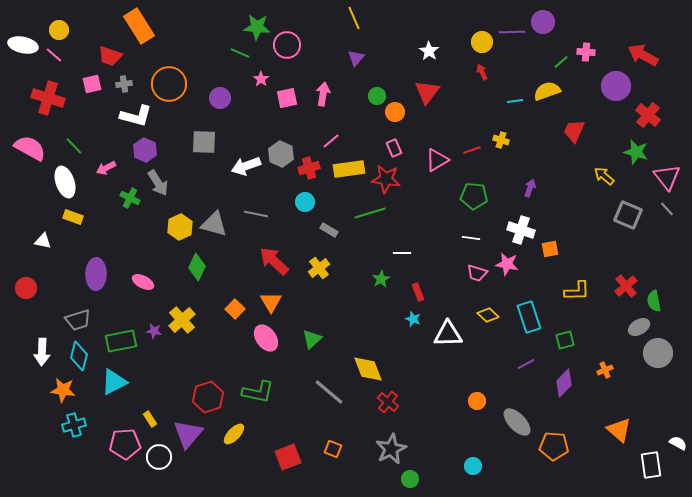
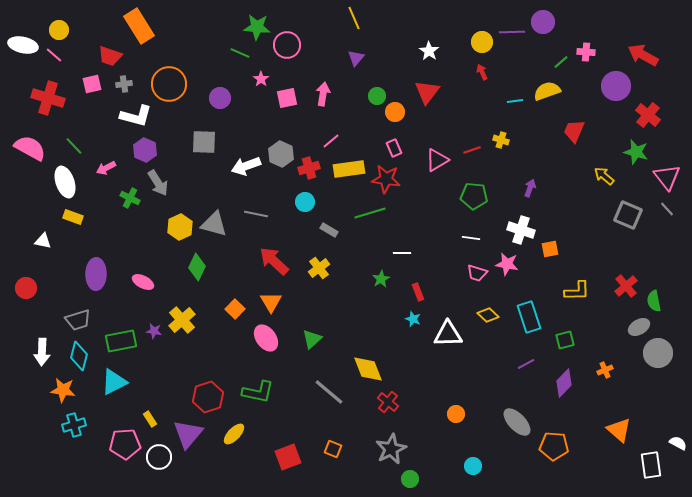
orange circle at (477, 401): moved 21 px left, 13 px down
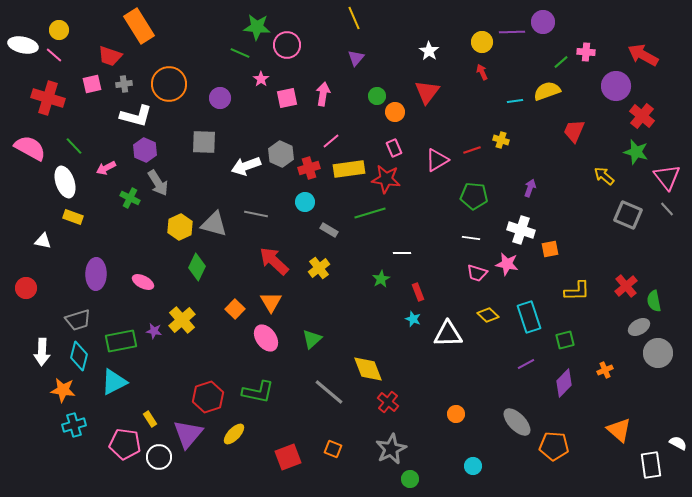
red cross at (648, 115): moved 6 px left, 1 px down
pink pentagon at (125, 444): rotated 12 degrees clockwise
